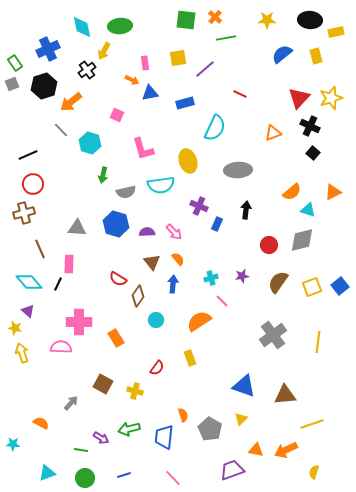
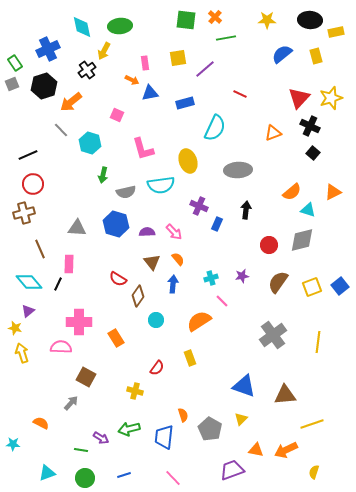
purple triangle at (28, 311): rotated 40 degrees clockwise
brown square at (103, 384): moved 17 px left, 7 px up
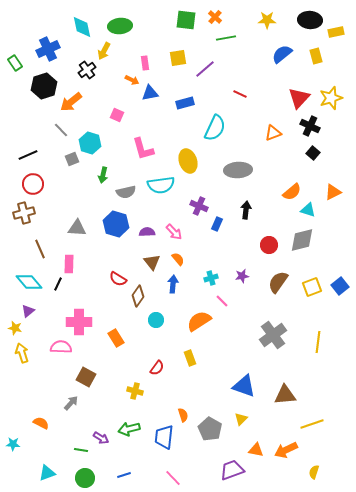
gray square at (12, 84): moved 60 px right, 75 px down
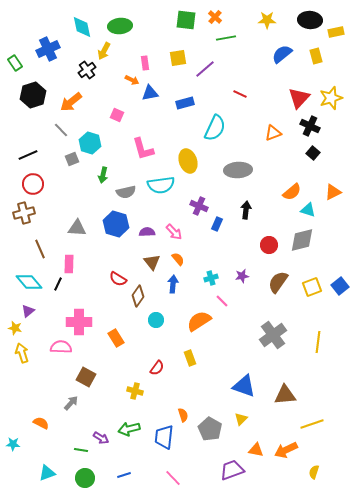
black hexagon at (44, 86): moved 11 px left, 9 px down
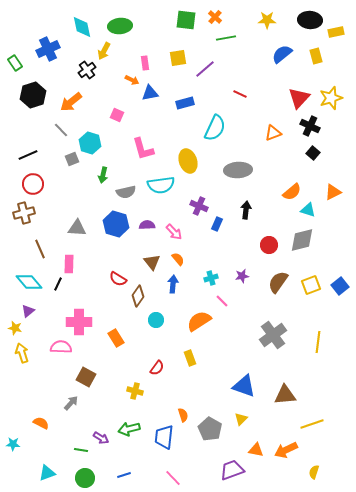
purple semicircle at (147, 232): moved 7 px up
yellow square at (312, 287): moved 1 px left, 2 px up
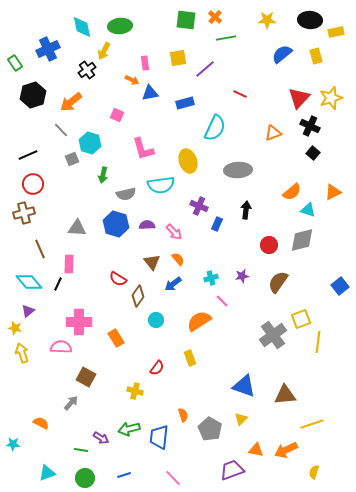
gray semicircle at (126, 192): moved 2 px down
blue arrow at (173, 284): rotated 132 degrees counterclockwise
yellow square at (311, 285): moved 10 px left, 34 px down
blue trapezoid at (164, 437): moved 5 px left
